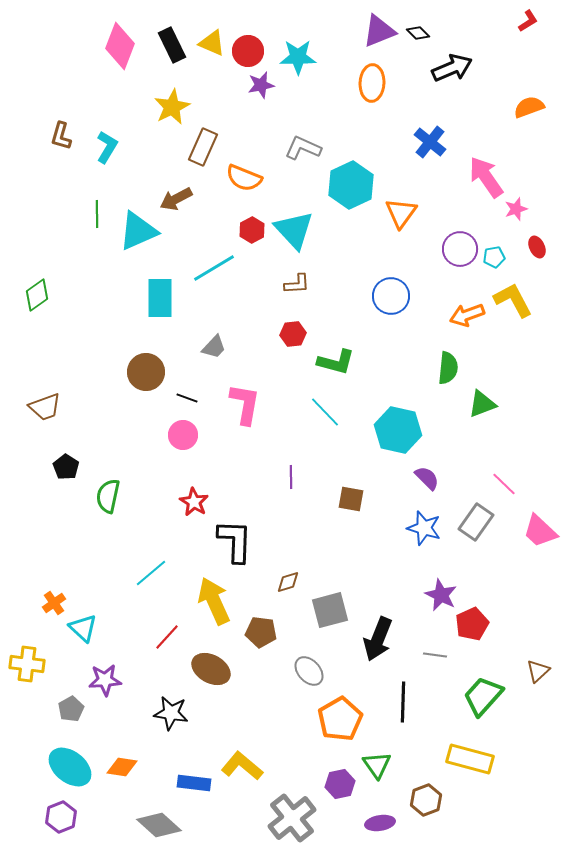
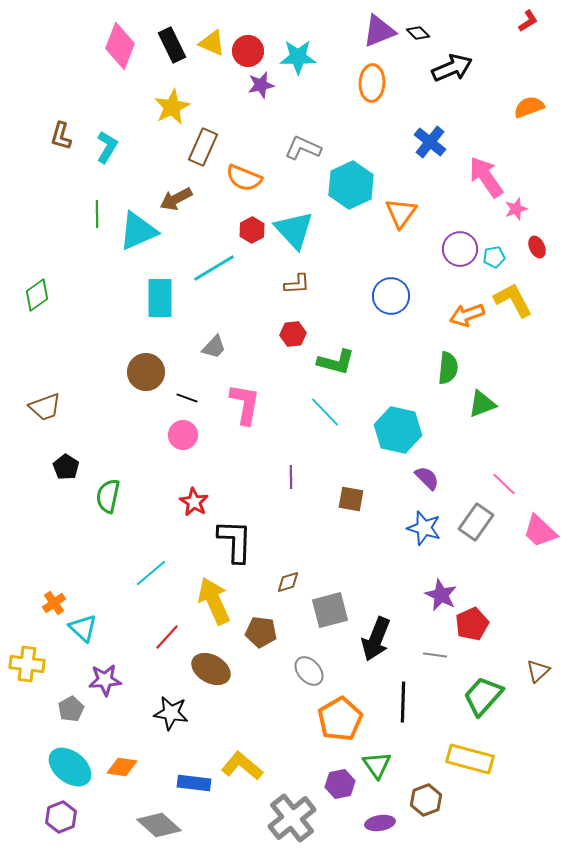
black arrow at (378, 639): moved 2 px left
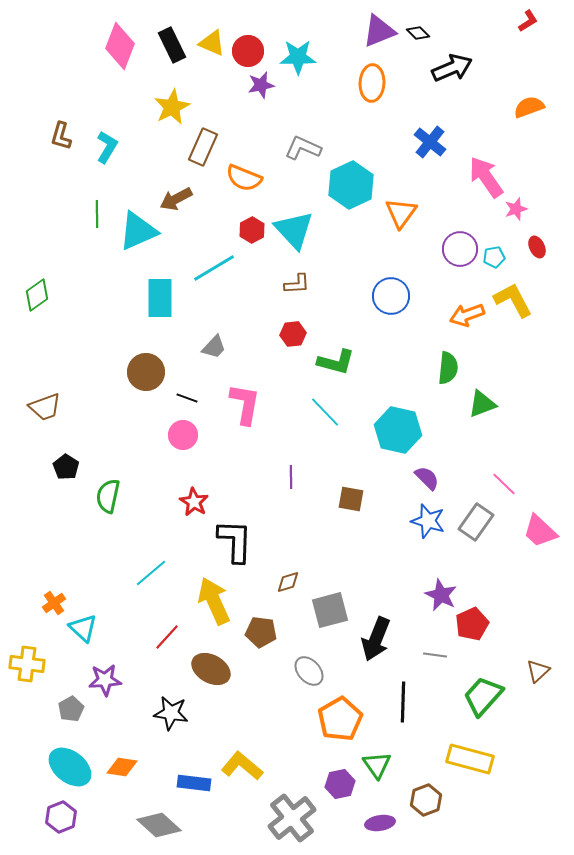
blue star at (424, 528): moved 4 px right, 7 px up
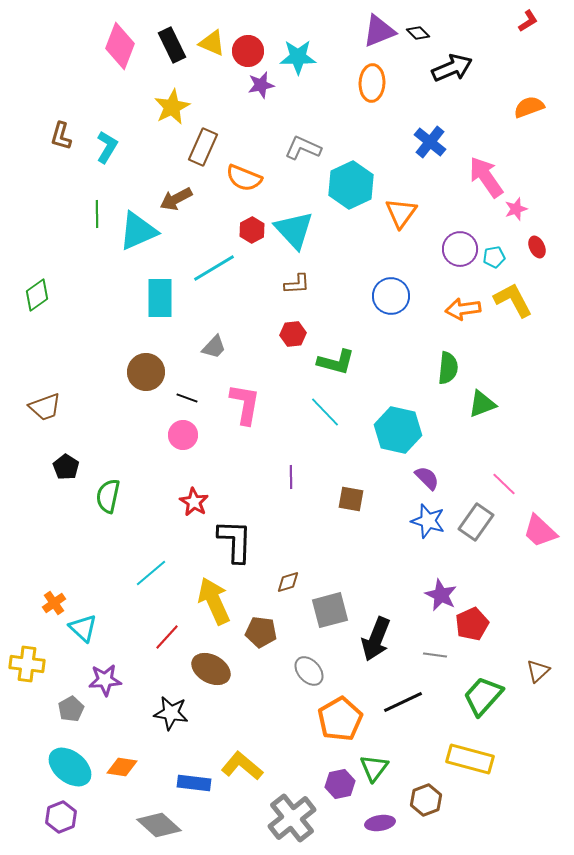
orange arrow at (467, 315): moved 4 px left, 6 px up; rotated 12 degrees clockwise
black line at (403, 702): rotated 63 degrees clockwise
green triangle at (377, 765): moved 3 px left, 3 px down; rotated 12 degrees clockwise
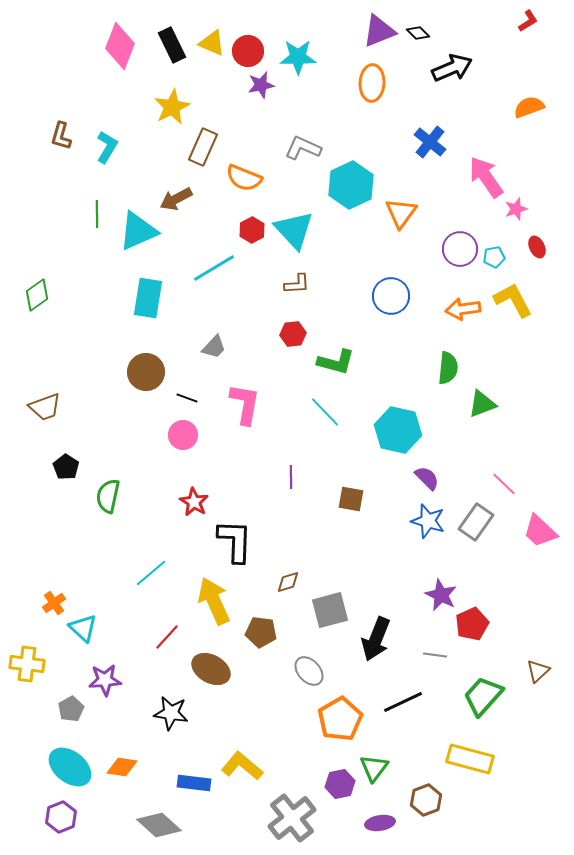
cyan rectangle at (160, 298): moved 12 px left; rotated 9 degrees clockwise
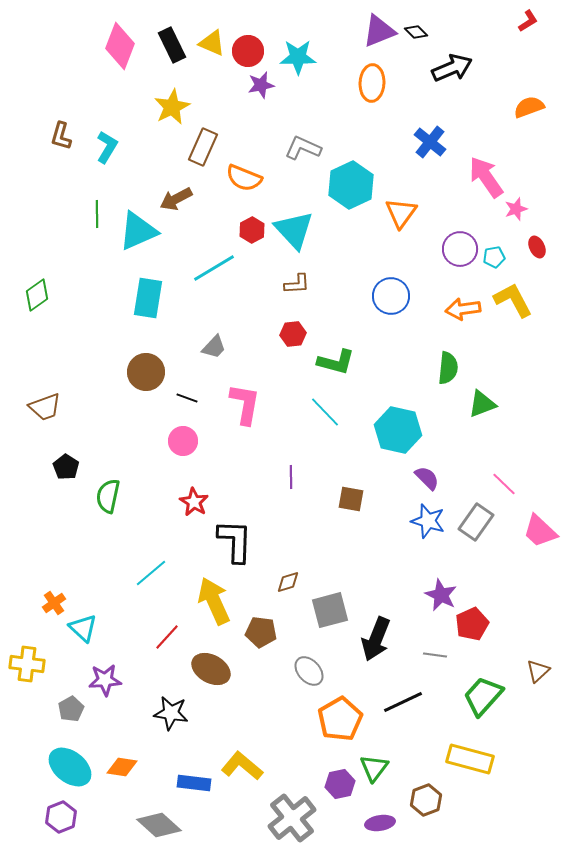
black diamond at (418, 33): moved 2 px left, 1 px up
pink circle at (183, 435): moved 6 px down
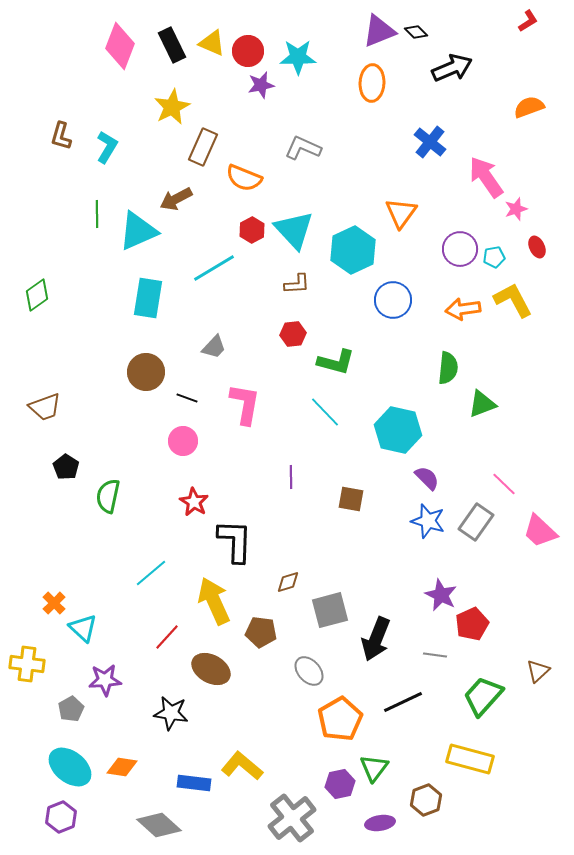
cyan hexagon at (351, 185): moved 2 px right, 65 px down
blue circle at (391, 296): moved 2 px right, 4 px down
orange cross at (54, 603): rotated 10 degrees counterclockwise
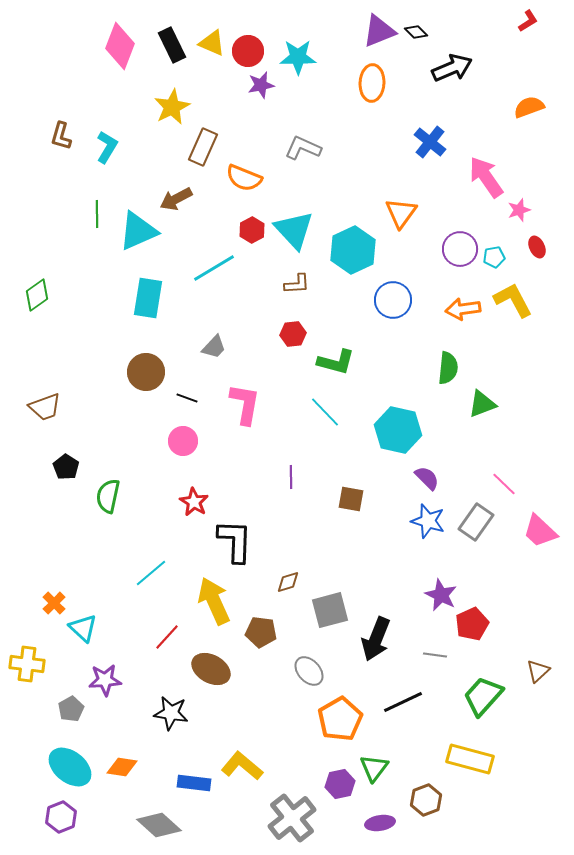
pink star at (516, 209): moved 3 px right, 1 px down
